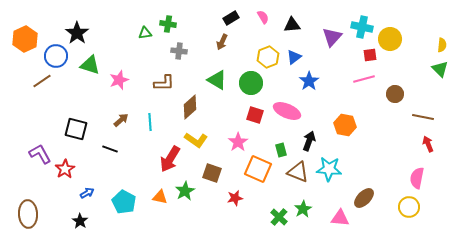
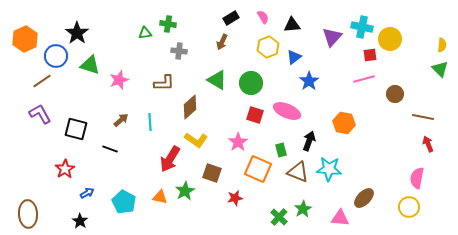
yellow hexagon at (268, 57): moved 10 px up
orange hexagon at (345, 125): moved 1 px left, 2 px up
purple L-shape at (40, 154): moved 40 px up
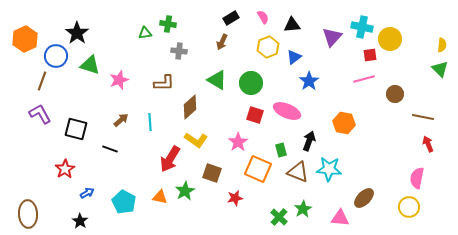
brown line at (42, 81): rotated 36 degrees counterclockwise
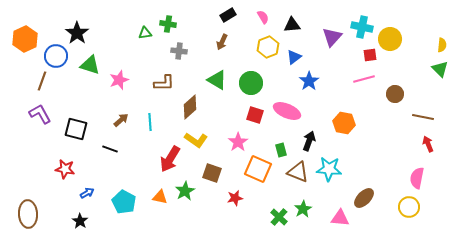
black rectangle at (231, 18): moved 3 px left, 3 px up
red star at (65, 169): rotated 30 degrees counterclockwise
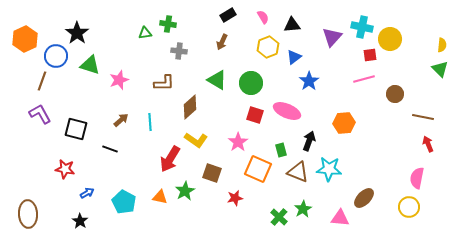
orange hexagon at (344, 123): rotated 15 degrees counterclockwise
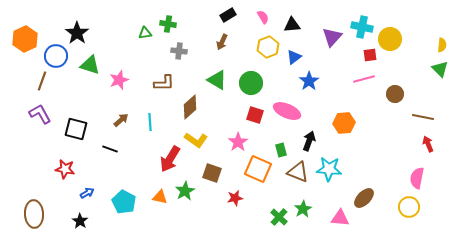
brown ellipse at (28, 214): moved 6 px right
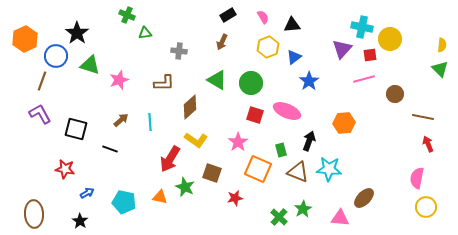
green cross at (168, 24): moved 41 px left, 9 px up; rotated 14 degrees clockwise
purple triangle at (332, 37): moved 10 px right, 12 px down
green star at (185, 191): moved 4 px up; rotated 18 degrees counterclockwise
cyan pentagon at (124, 202): rotated 15 degrees counterclockwise
yellow circle at (409, 207): moved 17 px right
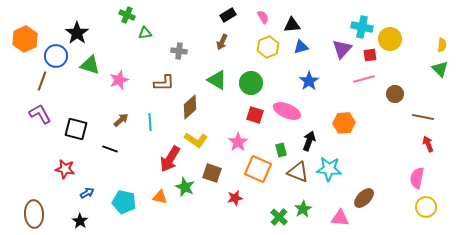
blue triangle at (294, 57): moved 7 px right, 10 px up; rotated 21 degrees clockwise
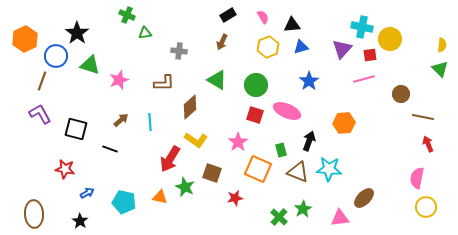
green circle at (251, 83): moved 5 px right, 2 px down
brown circle at (395, 94): moved 6 px right
pink triangle at (340, 218): rotated 12 degrees counterclockwise
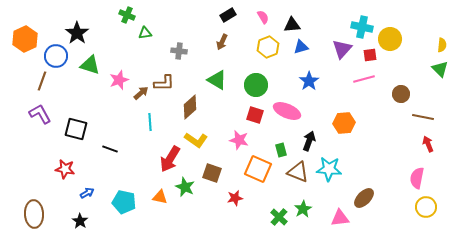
brown arrow at (121, 120): moved 20 px right, 27 px up
pink star at (238, 142): moved 1 px right, 2 px up; rotated 24 degrees counterclockwise
